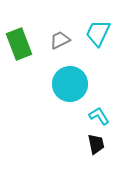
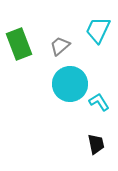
cyan trapezoid: moved 3 px up
gray trapezoid: moved 6 px down; rotated 15 degrees counterclockwise
cyan L-shape: moved 14 px up
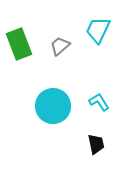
cyan circle: moved 17 px left, 22 px down
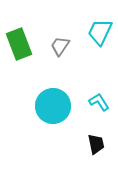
cyan trapezoid: moved 2 px right, 2 px down
gray trapezoid: rotated 15 degrees counterclockwise
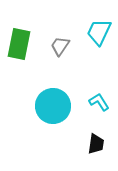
cyan trapezoid: moved 1 px left
green rectangle: rotated 32 degrees clockwise
black trapezoid: rotated 20 degrees clockwise
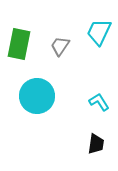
cyan circle: moved 16 px left, 10 px up
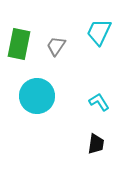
gray trapezoid: moved 4 px left
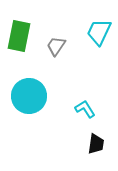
green rectangle: moved 8 px up
cyan circle: moved 8 px left
cyan L-shape: moved 14 px left, 7 px down
